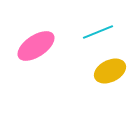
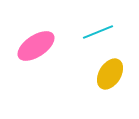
yellow ellipse: moved 3 px down; rotated 32 degrees counterclockwise
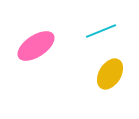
cyan line: moved 3 px right, 1 px up
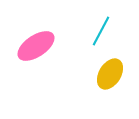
cyan line: rotated 40 degrees counterclockwise
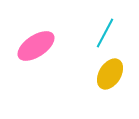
cyan line: moved 4 px right, 2 px down
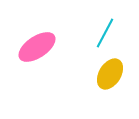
pink ellipse: moved 1 px right, 1 px down
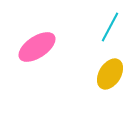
cyan line: moved 5 px right, 6 px up
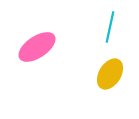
cyan line: rotated 16 degrees counterclockwise
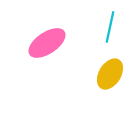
pink ellipse: moved 10 px right, 4 px up
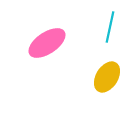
yellow ellipse: moved 3 px left, 3 px down
